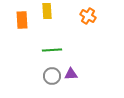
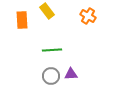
yellow rectangle: rotated 35 degrees counterclockwise
gray circle: moved 1 px left
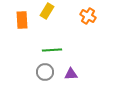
yellow rectangle: rotated 70 degrees clockwise
gray circle: moved 6 px left, 4 px up
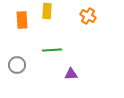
yellow rectangle: rotated 28 degrees counterclockwise
gray circle: moved 28 px left, 7 px up
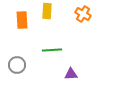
orange cross: moved 5 px left, 2 px up
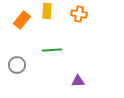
orange cross: moved 4 px left; rotated 21 degrees counterclockwise
orange rectangle: rotated 42 degrees clockwise
purple triangle: moved 7 px right, 7 px down
